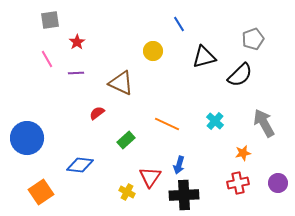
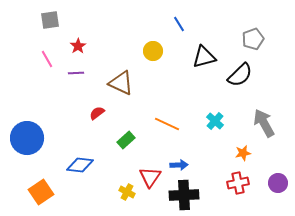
red star: moved 1 px right, 4 px down
blue arrow: rotated 108 degrees counterclockwise
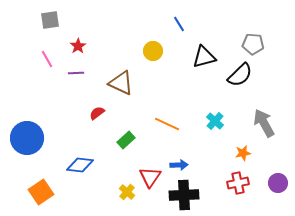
gray pentagon: moved 5 px down; rotated 25 degrees clockwise
yellow cross: rotated 14 degrees clockwise
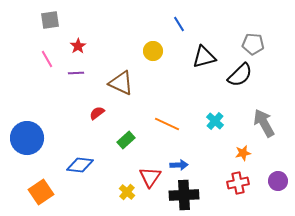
purple circle: moved 2 px up
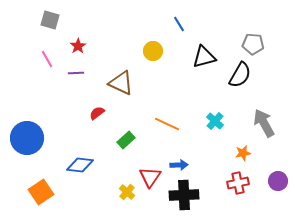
gray square: rotated 24 degrees clockwise
black semicircle: rotated 16 degrees counterclockwise
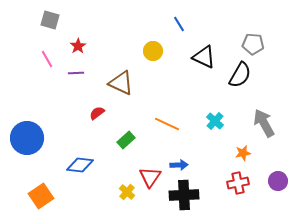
black triangle: rotated 40 degrees clockwise
orange square: moved 4 px down
